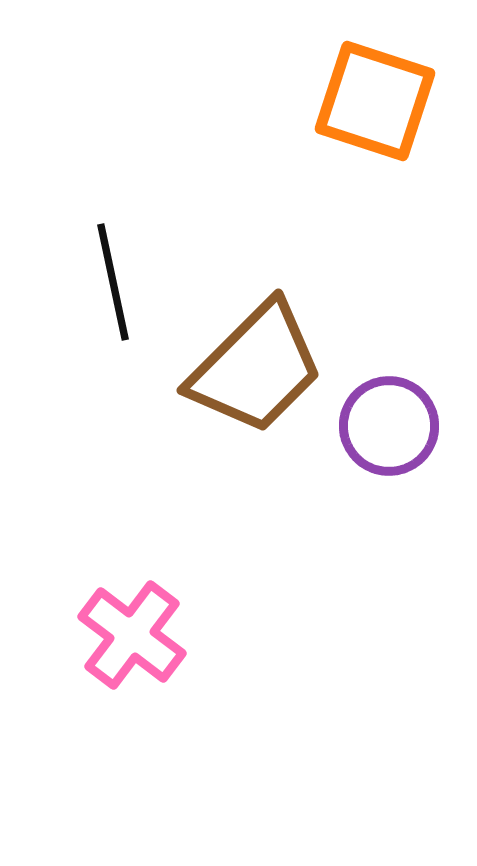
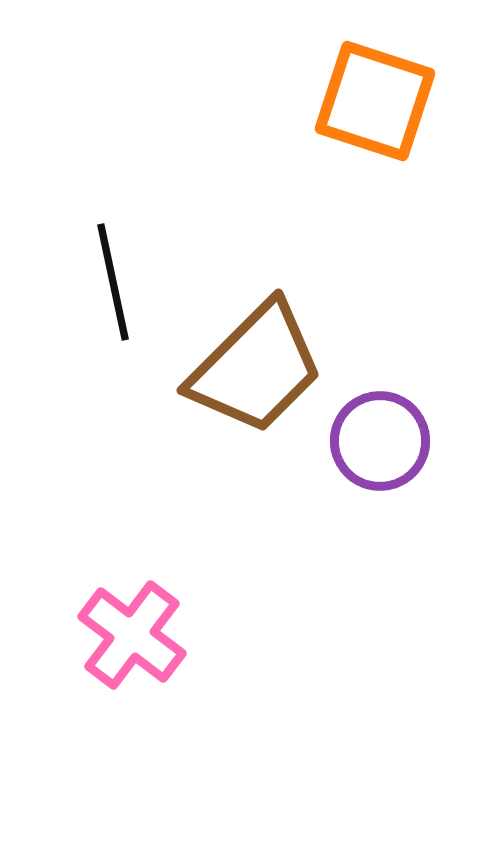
purple circle: moved 9 px left, 15 px down
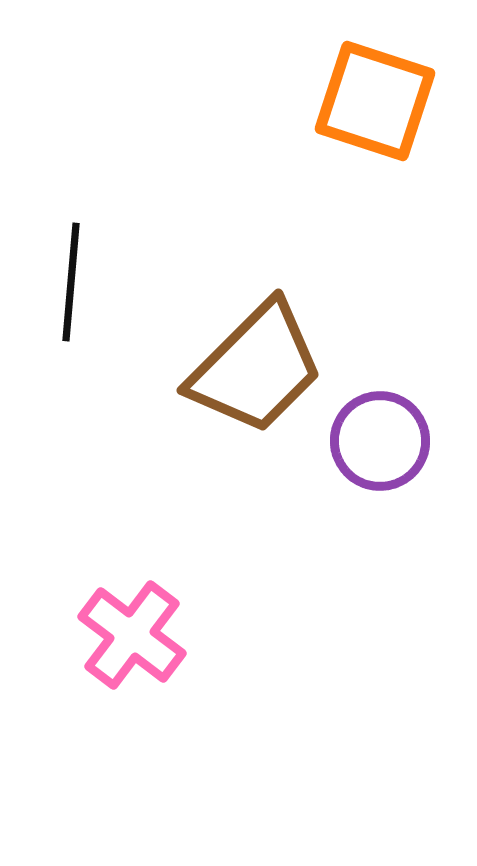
black line: moved 42 px left; rotated 17 degrees clockwise
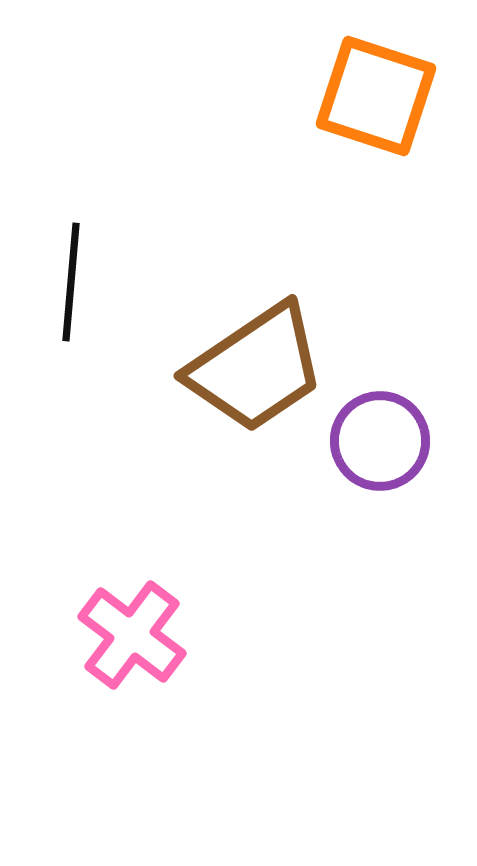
orange square: moved 1 px right, 5 px up
brown trapezoid: rotated 11 degrees clockwise
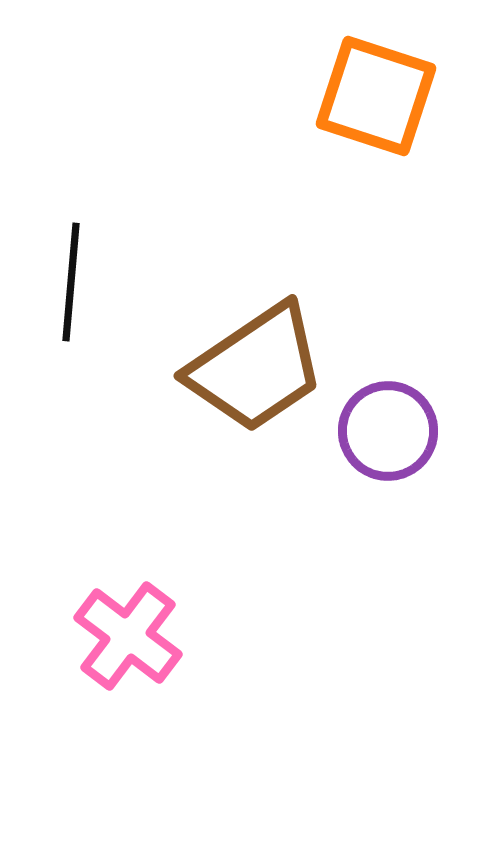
purple circle: moved 8 px right, 10 px up
pink cross: moved 4 px left, 1 px down
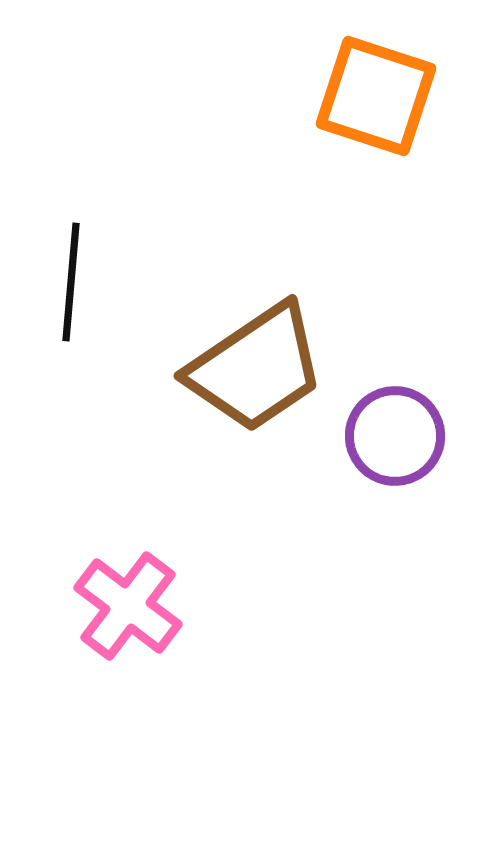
purple circle: moved 7 px right, 5 px down
pink cross: moved 30 px up
